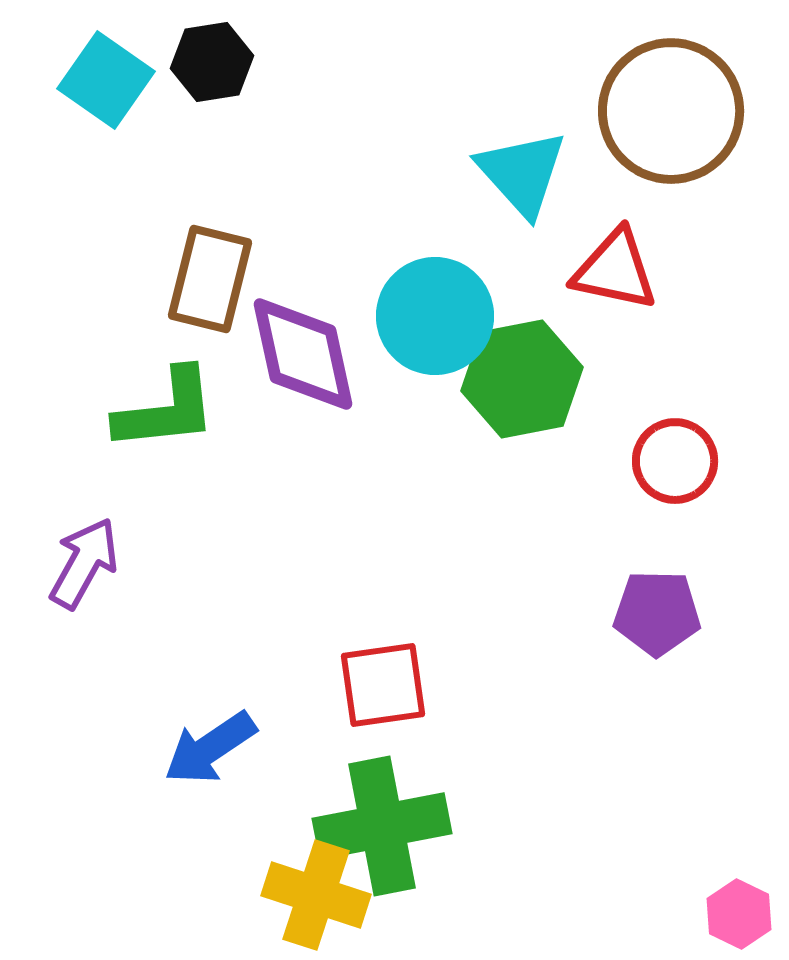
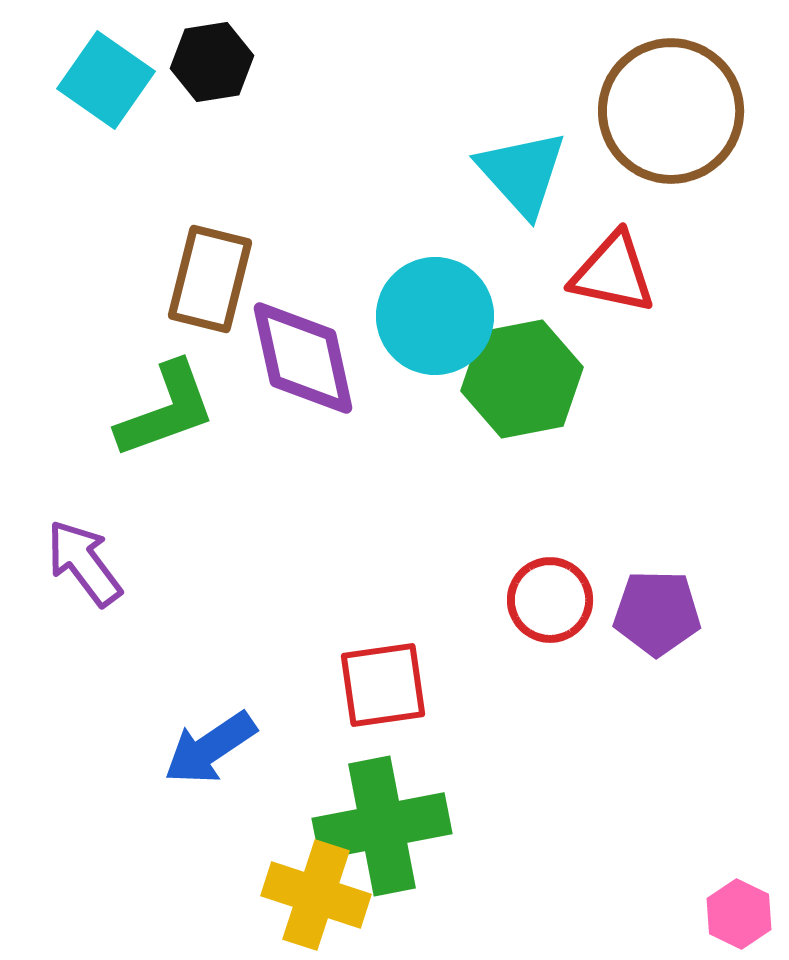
red triangle: moved 2 px left, 3 px down
purple diamond: moved 4 px down
green L-shape: rotated 14 degrees counterclockwise
red circle: moved 125 px left, 139 px down
purple arrow: rotated 66 degrees counterclockwise
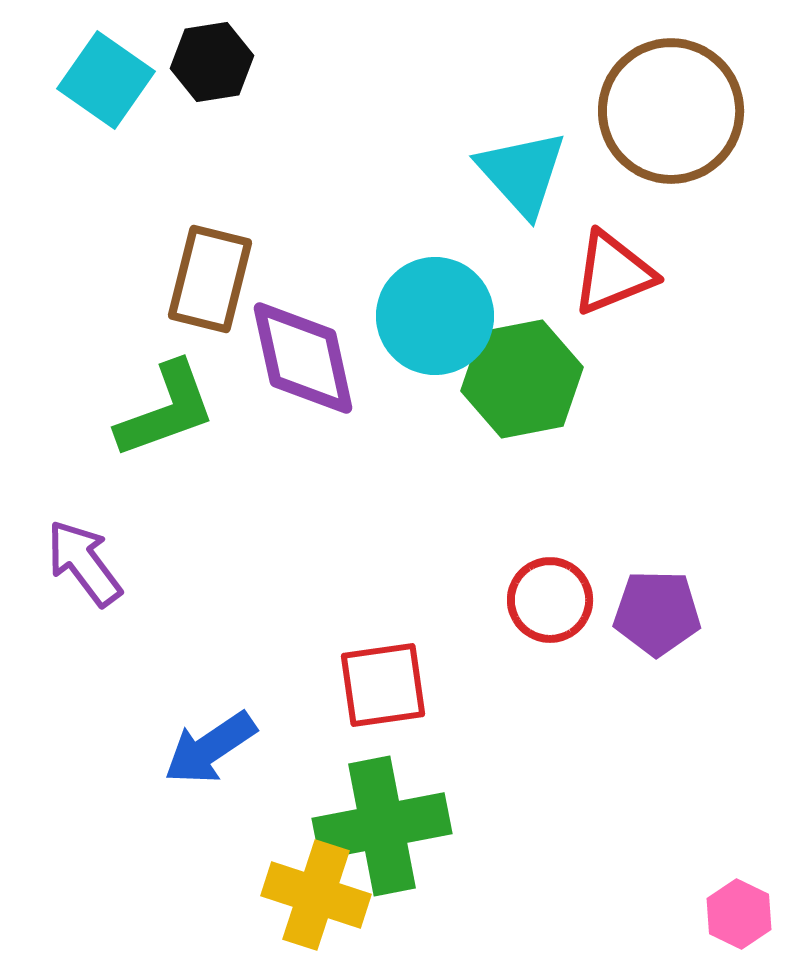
red triangle: rotated 34 degrees counterclockwise
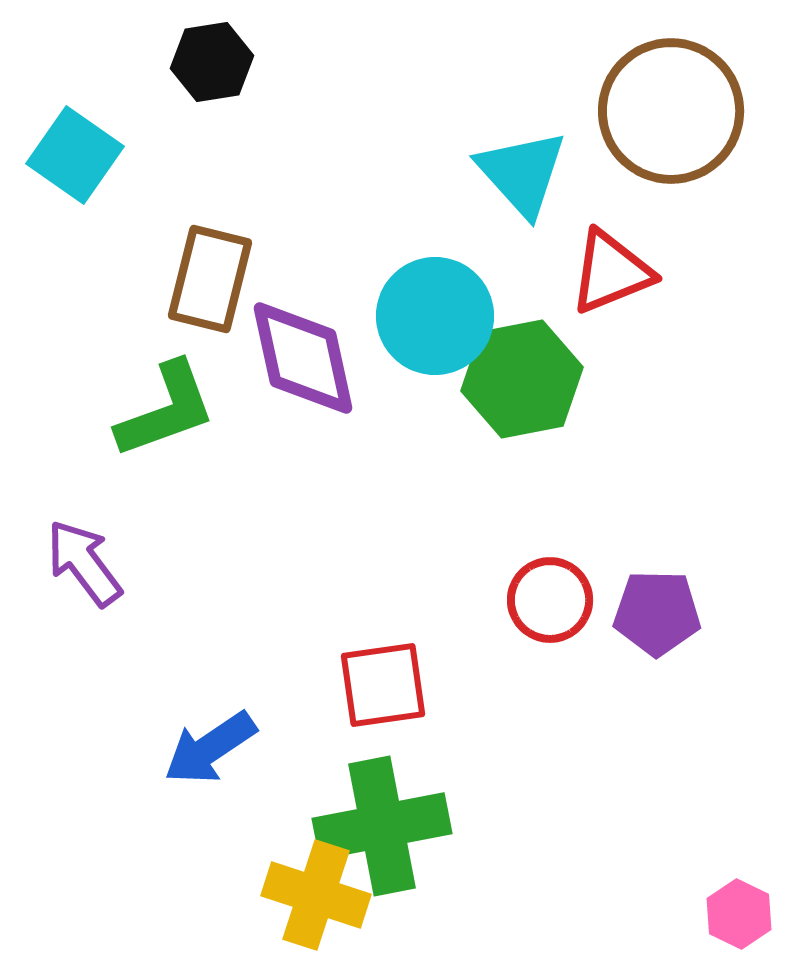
cyan square: moved 31 px left, 75 px down
red triangle: moved 2 px left, 1 px up
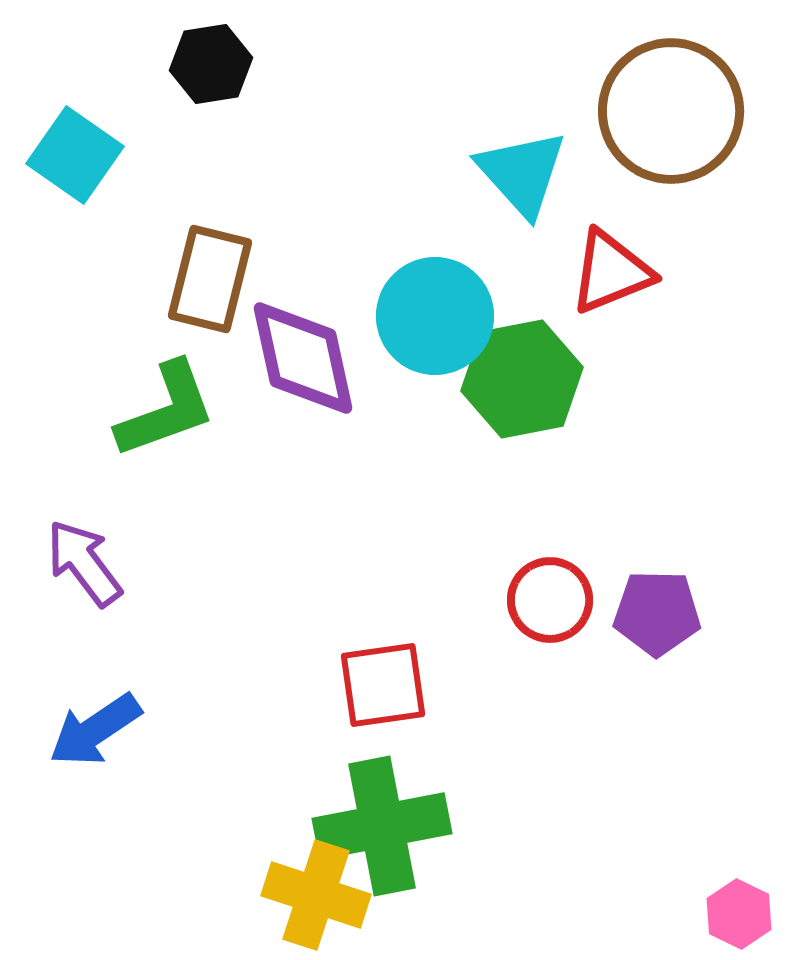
black hexagon: moved 1 px left, 2 px down
blue arrow: moved 115 px left, 18 px up
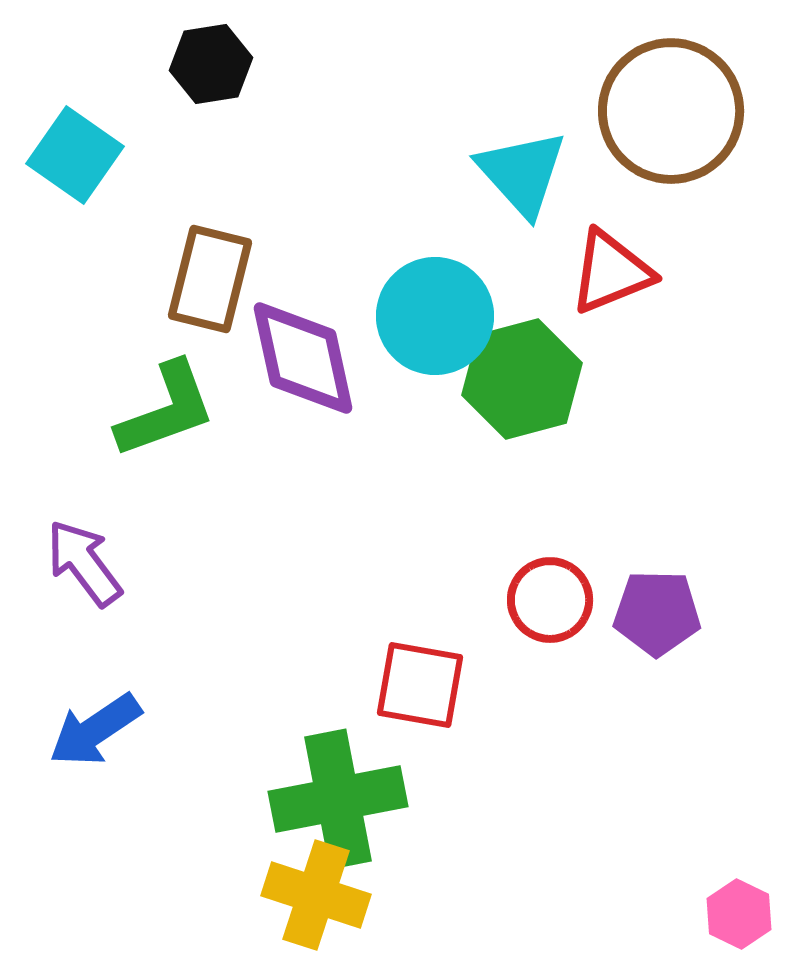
green hexagon: rotated 4 degrees counterclockwise
red square: moved 37 px right; rotated 18 degrees clockwise
green cross: moved 44 px left, 27 px up
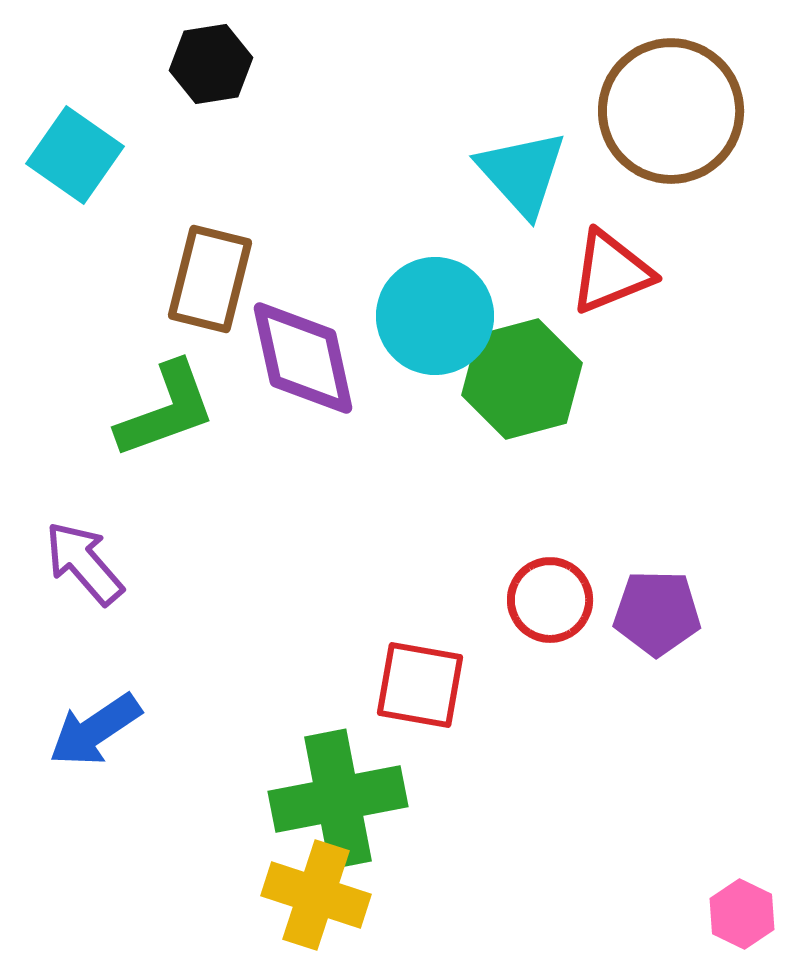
purple arrow: rotated 4 degrees counterclockwise
pink hexagon: moved 3 px right
